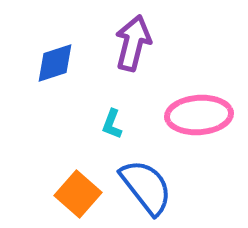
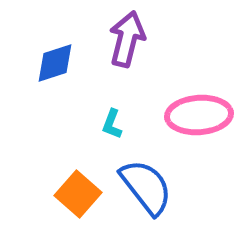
purple arrow: moved 6 px left, 4 px up
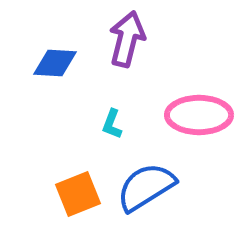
blue diamond: rotated 21 degrees clockwise
pink ellipse: rotated 4 degrees clockwise
blue semicircle: rotated 84 degrees counterclockwise
orange square: rotated 27 degrees clockwise
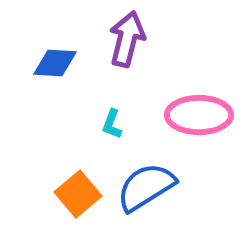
orange square: rotated 18 degrees counterclockwise
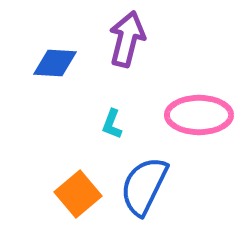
blue semicircle: moved 2 px left, 1 px up; rotated 32 degrees counterclockwise
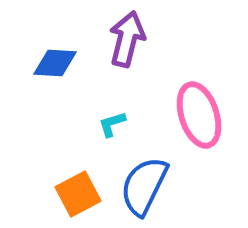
pink ellipse: rotated 72 degrees clockwise
cyan L-shape: rotated 52 degrees clockwise
orange square: rotated 12 degrees clockwise
